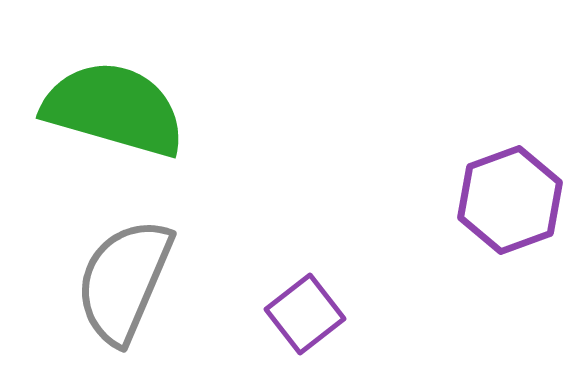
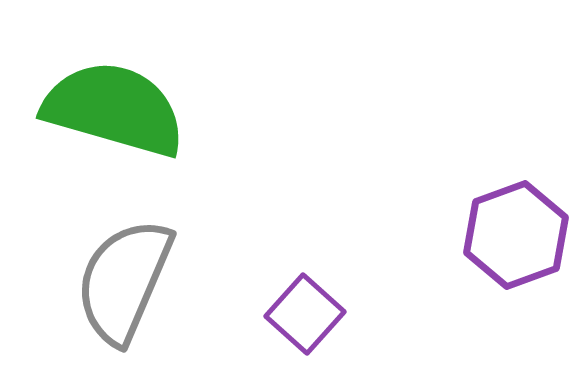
purple hexagon: moved 6 px right, 35 px down
purple square: rotated 10 degrees counterclockwise
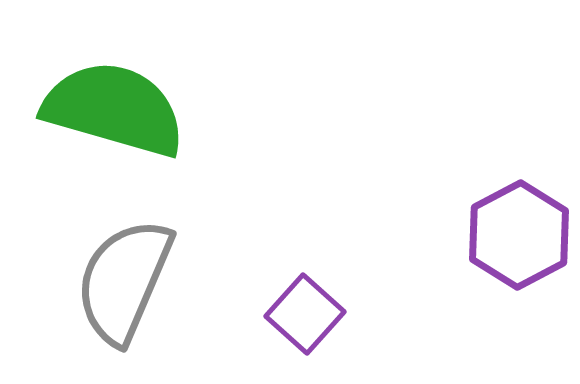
purple hexagon: moved 3 px right; rotated 8 degrees counterclockwise
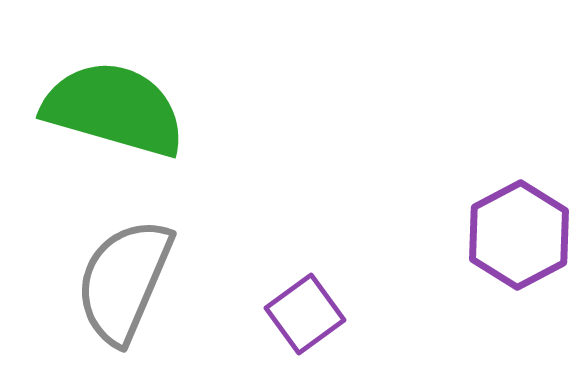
purple square: rotated 12 degrees clockwise
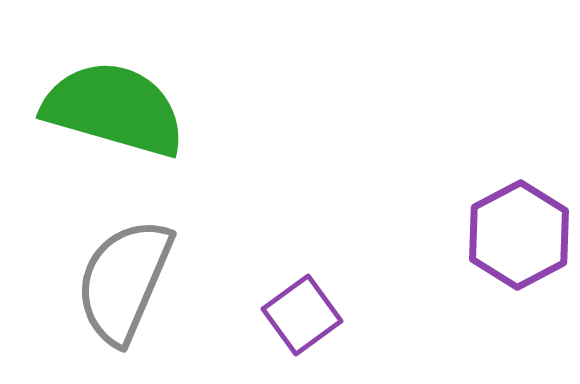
purple square: moved 3 px left, 1 px down
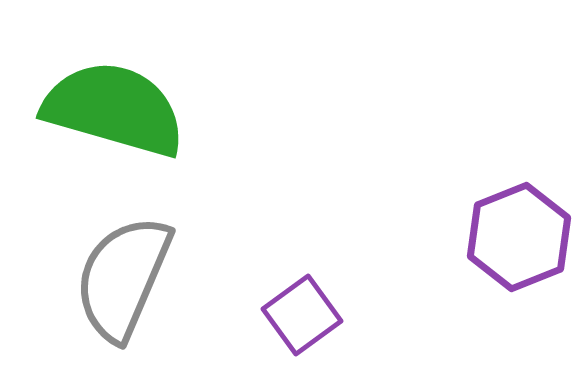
purple hexagon: moved 2 px down; rotated 6 degrees clockwise
gray semicircle: moved 1 px left, 3 px up
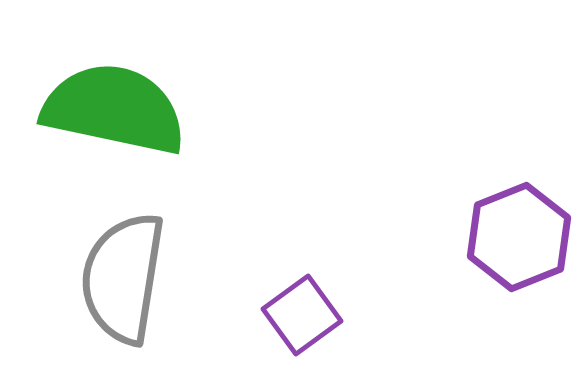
green semicircle: rotated 4 degrees counterclockwise
gray semicircle: rotated 14 degrees counterclockwise
